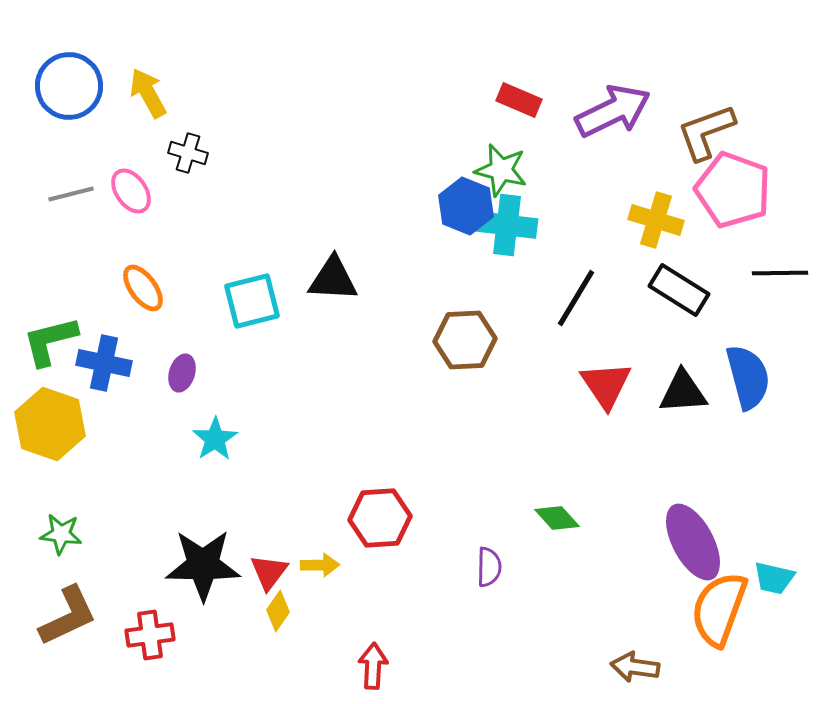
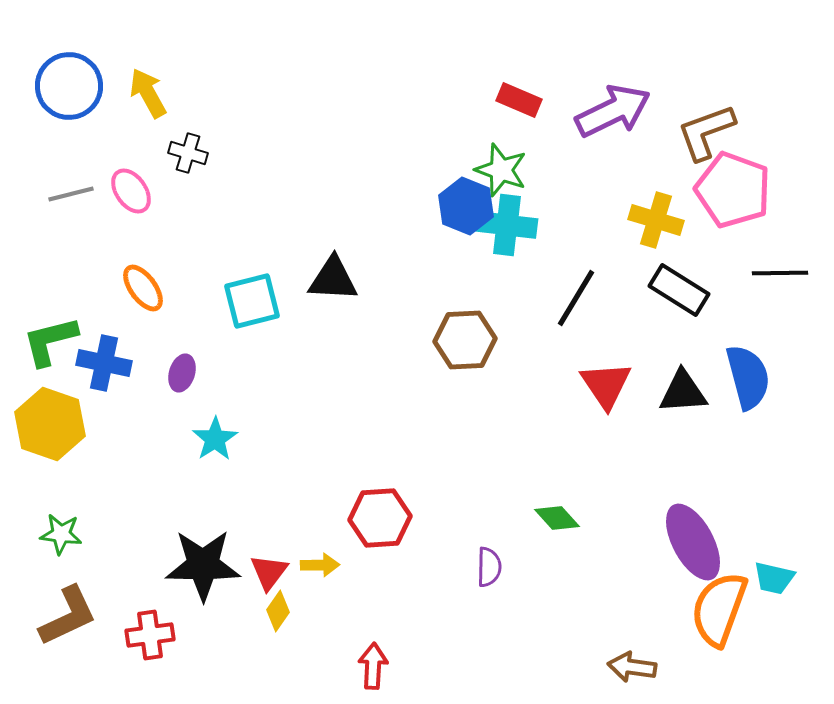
green star at (501, 170): rotated 6 degrees clockwise
brown arrow at (635, 667): moved 3 px left
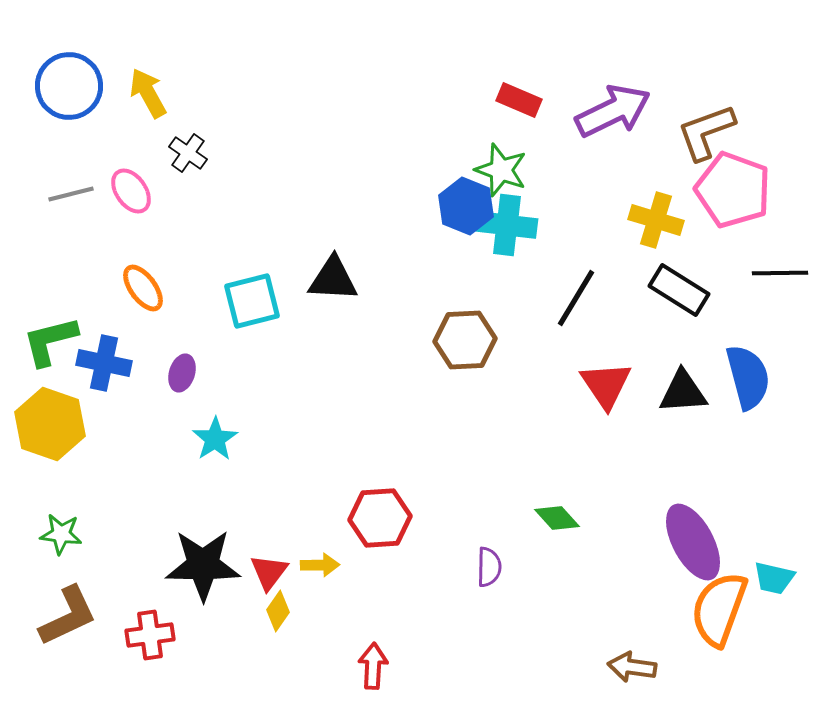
black cross at (188, 153): rotated 18 degrees clockwise
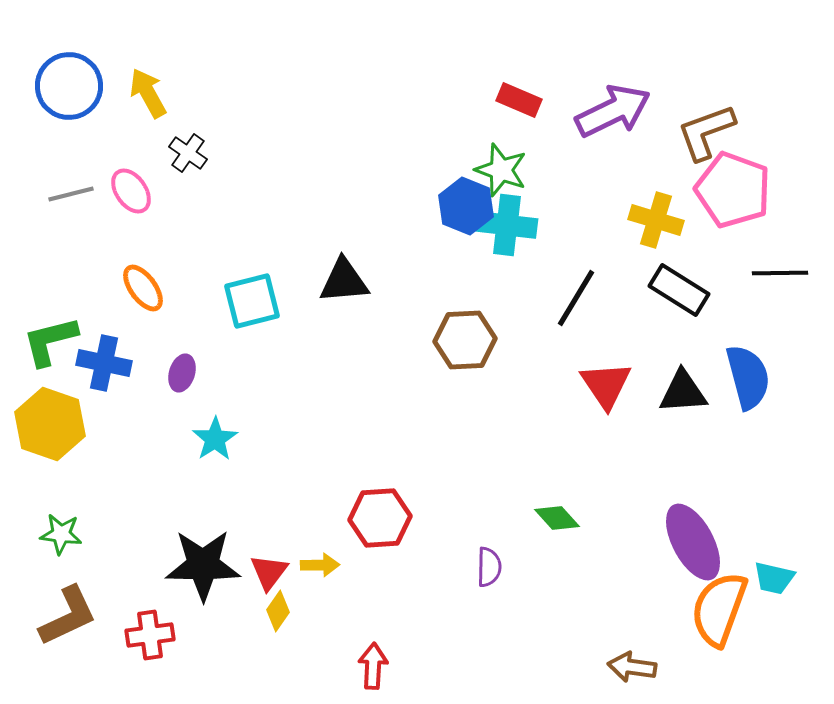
black triangle at (333, 279): moved 11 px right, 2 px down; rotated 8 degrees counterclockwise
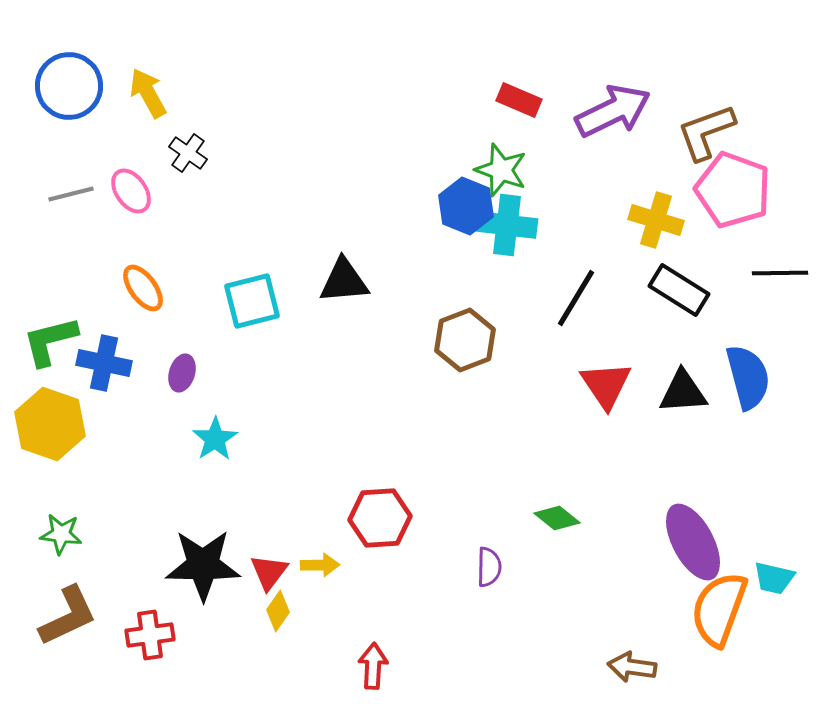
brown hexagon at (465, 340): rotated 18 degrees counterclockwise
green diamond at (557, 518): rotated 9 degrees counterclockwise
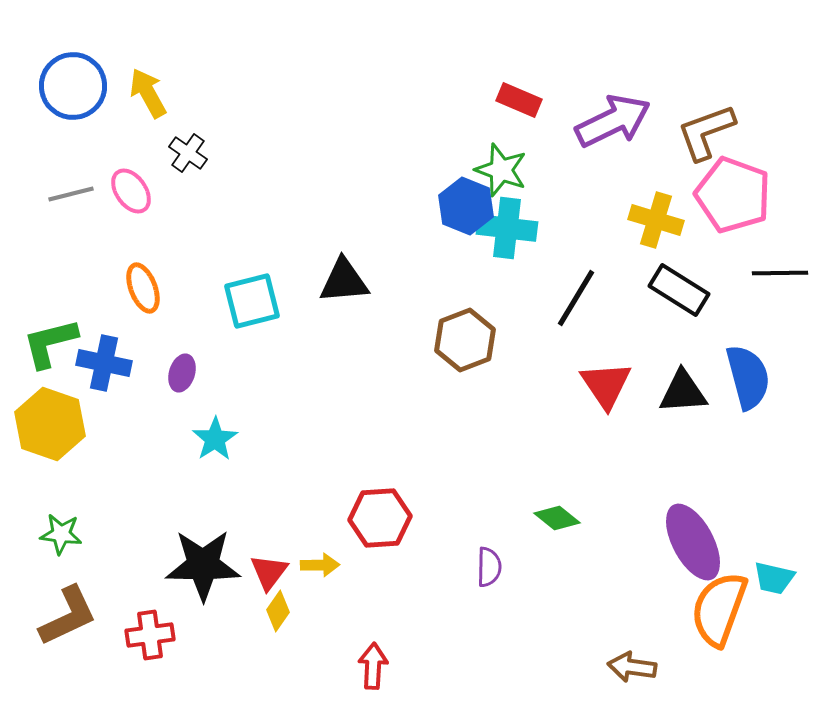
blue circle at (69, 86): moved 4 px right
purple arrow at (613, 111): moved 10 px down
pink pentagon at (733, 190): moved 5 px down
cyan cross at (507, 225): moved 3 px down
orange ellipse at (143, 288): rotated 15 degrees clockwise
green L-shape at (50, 341): moved 2 px down
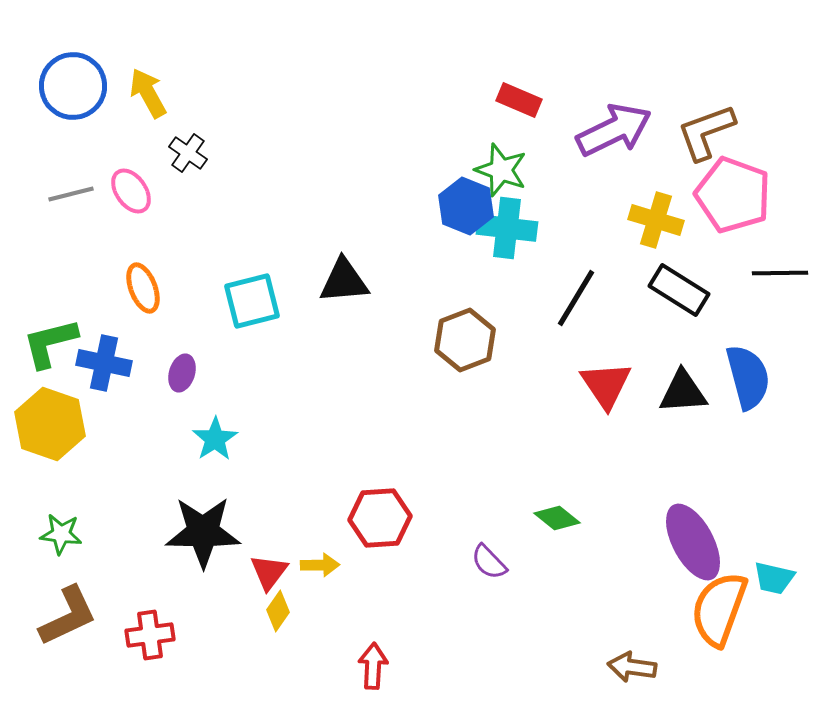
purple arrow at (613, 121): moved 1 px right, 9 px down
black star at (203, 565): moved 33 px up
purple semicircle at (489, 567): moved 5 px up; rotated 135 degrees clockwise
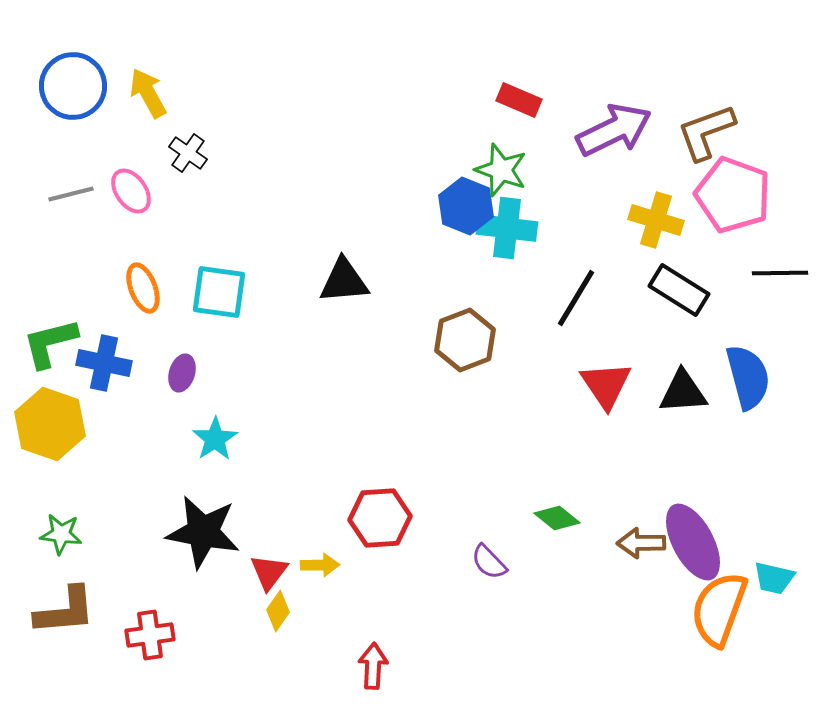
cyan square at (252, 301): moved 33 px left, 9 px up; rotated 22 degrees clockwise
black star at (203, 532): rotated 10 degrees clockwise
brown L-shape at (68, 616): moved 3 px left, 5 px up; rotated 20 degrees clockwise
brown arrow at (632, 667): moved 9 px right, 124 px up; rotated 9 degrees counterclockwise
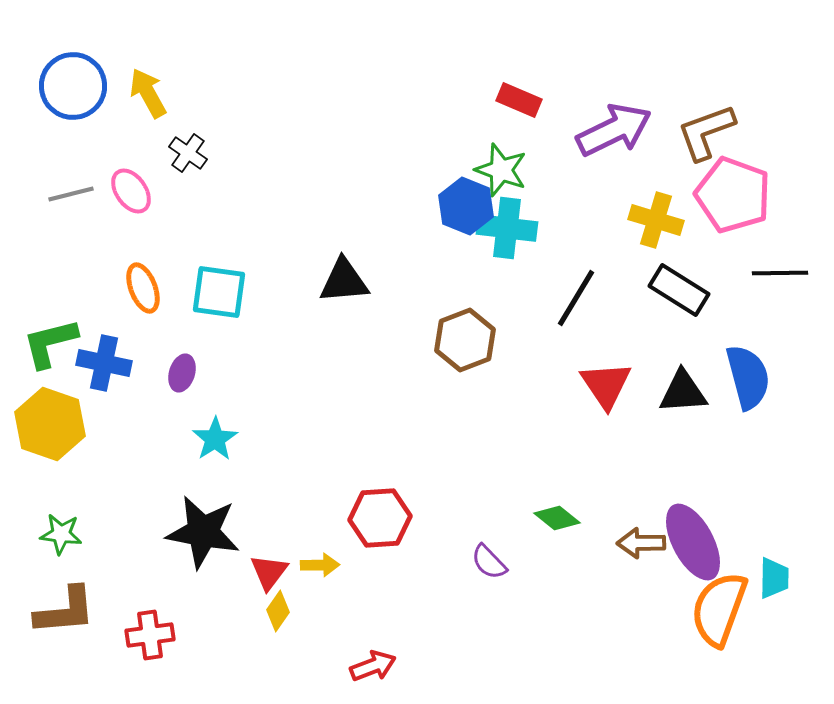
cyan trapezoid at (774, 578): rotated 102 degrees counterclockwise
red arrow at (373, 666): rotated 66 degrees clockwise
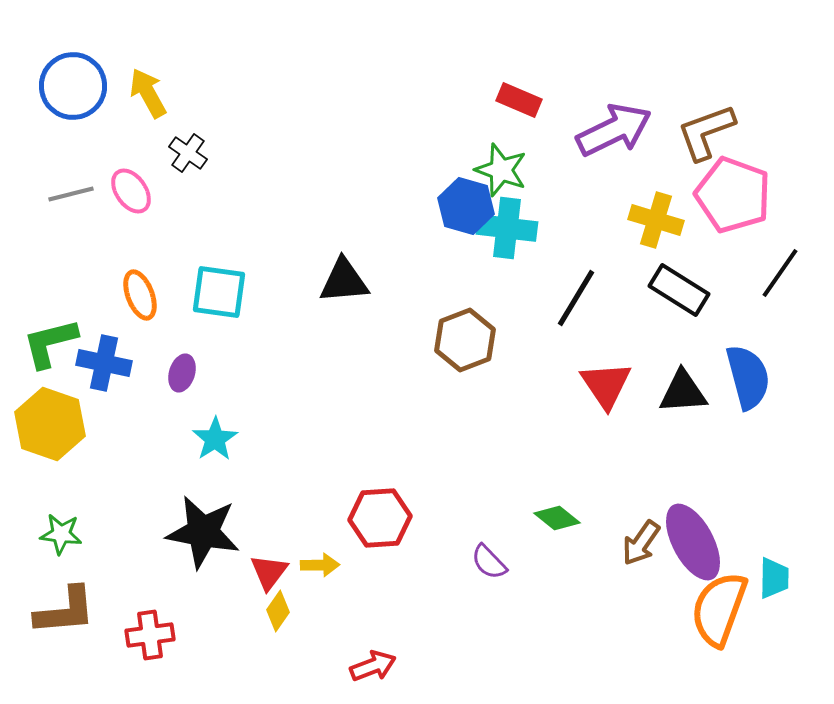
blue hexagon at (466, 206): rotated 6 degrees counterclockwise
black line at (780, 273): rotated 54 degrees counterclockwise
orange ellipse at (143, 288): moved 3 px left, 7 px down
brown arrow at (641, 543): rotated 54 degrees counterclockwise
